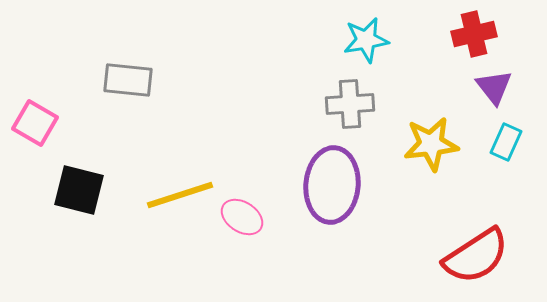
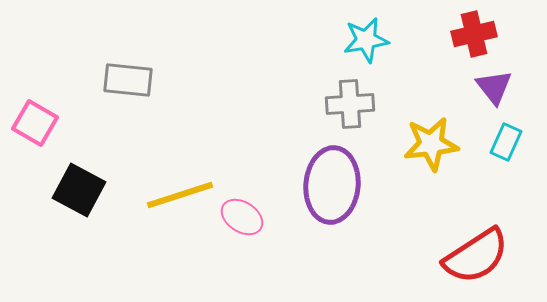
black square: rotated 14 degrees clockwise
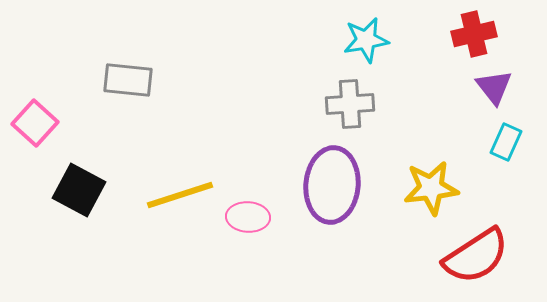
pink square: rotated 12 degrees clockwise
yellow star: moved 44 px down
pink ellipse: moved 6 px right; rotated 30 degrees counterclockwise
